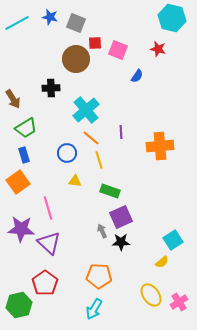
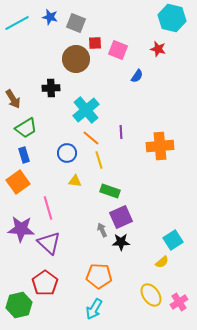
gray arrow: moved 1 px up
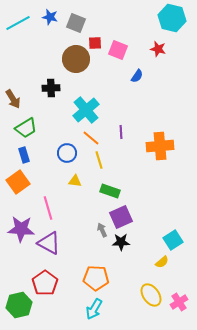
cyan line: moved 1 px right
purple triangle: rotated 15 degrees counterclockwise
orange pentagon: moved 3 px left, 2 px down
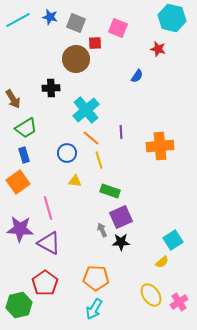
cyan line: moved 3 px up
pink square: moved 22 px up
purple star: moved 1 px left
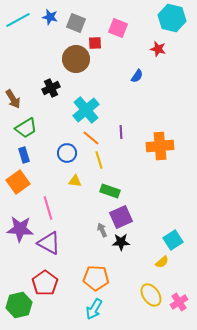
black cross: rotated 24 degrees counterclockwise
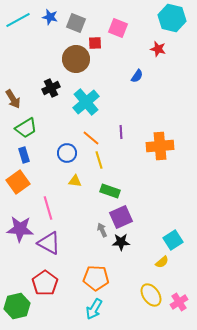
cyan cross: moved 8 px up
green hexagon: moved 2 px left, 1 px down
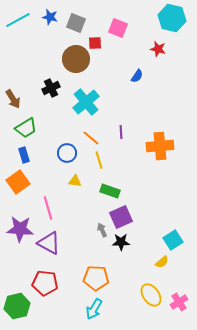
red pentagon: rotated 30 degrees counterclockwise
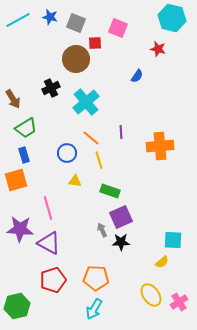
orange square: moved 2 px left, 2 px up; rotated 20 degrees clockwise
cyan square: rotated 36 degrees clockwise
red pentagon: moved 8 px right, 3 px up; rotated 25 degrees counterclockwise
